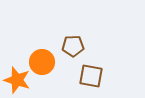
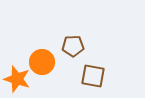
brown square: moved 2 px right
orange star: moved 1 px up
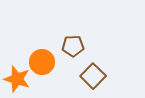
brown square: rotated 35 degrees clockwise
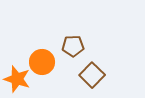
brown square: moved 1 px left, 1 px up
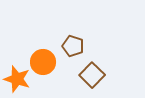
brown pentagon: rotated 20 degrees clockwise
orange circle: moved 1 px right
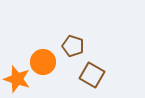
brown square: rotated 15 degrees counterclockwise
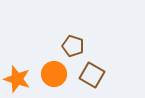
orange circle: moved 11 px right, 12 px down
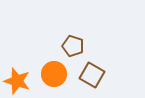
orange star: moved 2 px down
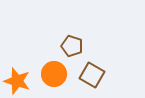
brown pentagon: moved 1 px left
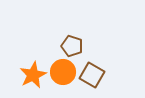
orange circle: moved 9 px right, 2 px up
orange star: moved 16 px right, 6 px up; rotated 28 degrees clockwise
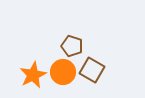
brown square: moved 5 px up
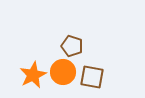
brown square: moved 7 px down; rotated 20 degrees counterclockwise
